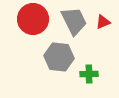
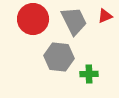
red triangle: moved 2 px right, 6 px up
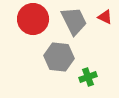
red triangle: moved 1 px down; rotated 49 degrees clockwise
green cross: moved 1 px left, 3 px down; rotated 18 degrees counterclockwise
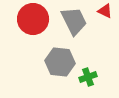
red triangle: moved 6 px up
gray hexagon: moved 1 px right, 5 px down
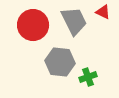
red triangle: moved 2 px left, 1 px down
red circle: moved 6 px down
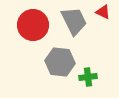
green cross: rotated 12 degrees clockwise
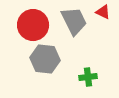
gray hexagon: moved 15 px left, 3 px up
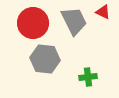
red circle: moved 2 px up
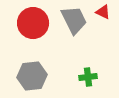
gray trapezoid: moved 1 px up
gray hexagon: moved 13 px left, 17 px down; rotated 12 degrees counterclockwise
